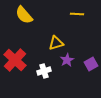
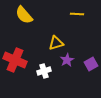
red cross: rotated 20 degrees counterclockwise
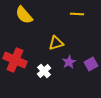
purple star: moved 2 px right, 2 px down
white cross: rotated 24 degrees counterclockwise
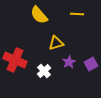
yellow semicircle: moved 15 px right
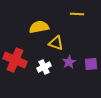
yellow semicircle: moved 12 px down; rotated 120 degrees clockwise
yellow triangle: rotated 35 degrees clockwise
purple square: rotated 24 degrees clockwise
white cross: moved 4 px up; rotated 16 degrees clockwise
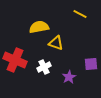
yellow line: moved 3 px right; rotated 24 degrees clockwise
purple star: moved 15 px down
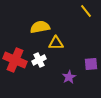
yellow line: moved 6 px right, 3 px up; rotated 24 degrees clockwise
yellow semicircle: moved 1 px right
yellow triangle: rotated 21 degrees counterclockwise
white cross: moved 5 px left, 7 px up
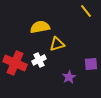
yellow triangle: moved 1 px right, 1 px down; rotated 14 degrees counterclockwise
red cross: moved 3 px down
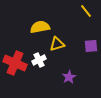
purple square: moved 18 px up
